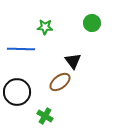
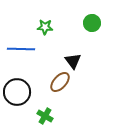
brown ellipse: rotated 10 degrees counterclockwise
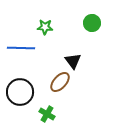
blue line: moved 1 px up
black circle: moved 3 px right
green cross: moved 2 px right, 2 px up
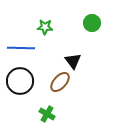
black circle: moved 11 px up
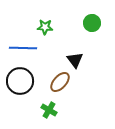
blue line: moved 2 px right
black triangle: moved 2 px right, 1 px up
green cross: moved 2 px right, 4 px up
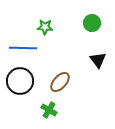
black triangle: moved 23 px right
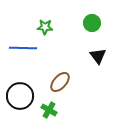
black triangle: moved 4 px up
black circle: moved 15 px down
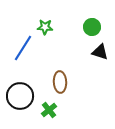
green circle: moved 4 px down
blue line: rotated 60 degrees counterclockwise
black triangle: moved 2 px right, 4 px up; rotated 36 degrees counterclockwise
brown ellipse: rotated 45 degrees counterclockwise
green cross: rotated 21 degrees clockwise
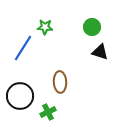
green cross: moved 1 px left, 2 px down; rotated 14 degrees clockwise
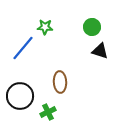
blue line: rotated 8 degrees clockwise
black triangle: moved 1 px up
